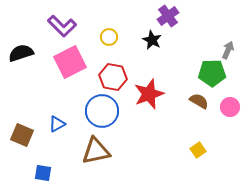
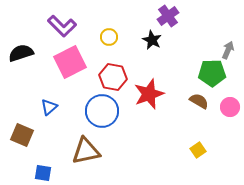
blue triangle: moved 8 px left, 17 px up; rotated 12 degrees counterclockwise
brown triangle: moved 10 px left
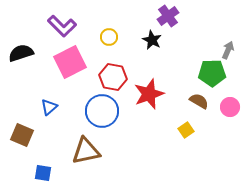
yellow square: moved 12 px left, 20 px up
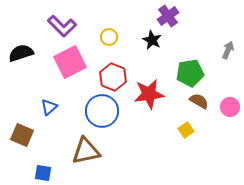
green pentagon: moved 22 px left; rotated 8 degrees counterclockwise
red hexagon: rotated 12 degrees clockwise
red star: rotated 12 degrees clockwise
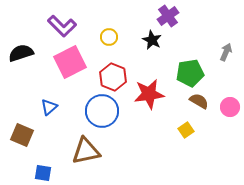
gray arrow: moved 2 px left, 2 px down
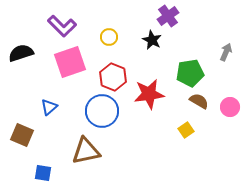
pink square: rotated 8 degrees clockwise
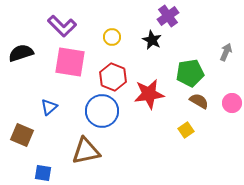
yellow circle: moved 3 px right
pink square: rotated 28 degrees clockwise
pink circle: moved 2 px right, 4 px up
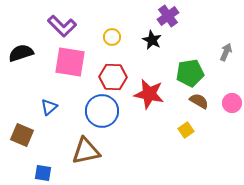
red hexagon: rotated 20 degrees counterclockwise
red star: rotated 20 degrees clockwise
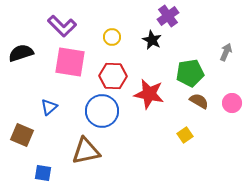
red hexagon: moved 1 px up
yellow square: moved 1 px left, 5 px down
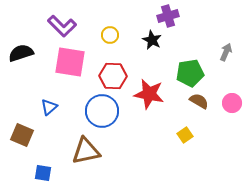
purple cross: rotated 20 degrees clockwise
yellow circle: moved 2 px left, 2 px up
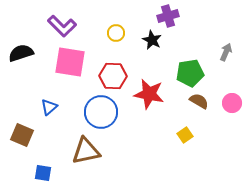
yellow circle: moved 6 px right, 2 px up
blue circle: moved 1 px left, 1 px down
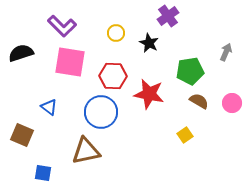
purple cross: rotated 20 degrees counterclockwise
black star: moved 3 px left, 3 px down
green pentagon: moved 2 px up
blue triangle: rotated 42 degrees counterclockwise
